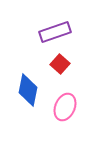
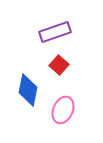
red square: moved 1 px left, 1 px down
pink ellipse: moved 2 px left, 3 px down
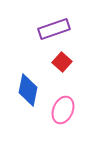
purple rectangle: moved 1 px left, 3 px up
red square: moved 3 px right, 3 px up
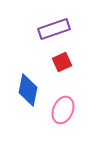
red square: rotated 24 degrees clockwise
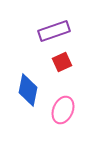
purple rectangle: moved 2 px down
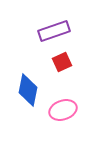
pink ellipse: rotated 48 degrees clockwise
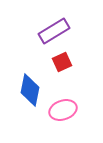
purple rectangle: rotated 12 degrees counterclockwise
blue diamond: moved 2 px right
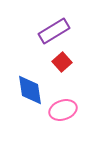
red square: rotated 18 degrees counterclockwise
blue diamond: rotated 20 degrees counterclockwise
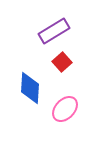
blue diamond: moved 2 px up; rotated 12 degrees clockwise
pink ellipse: moved 2 px right, 1 px up; rotated 28 degrees counterclockwise
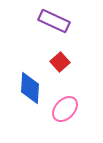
purple rectangle: moved 10 px up; rotated 56 degrees clockwise
red square: moved 2 px left
